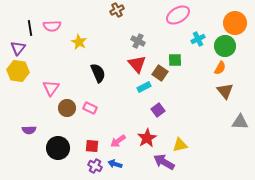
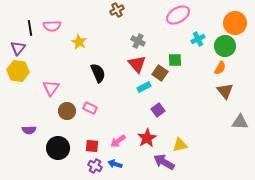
brown circle: moved 3 px down
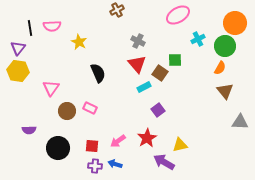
purple cross: rotated 24 degrees counterclockwise
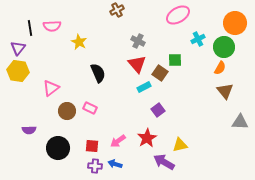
green circle: moved 1 px left, 1 px down
pink triangle: rotated 18 degrees clockwise
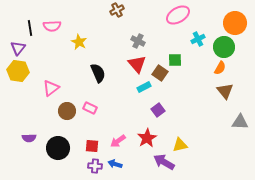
purple semicircle: moved 8 px down
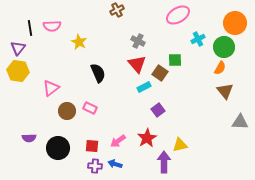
purple arrow: rotated 60 degrees clockwise
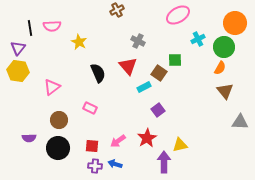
red triangle: moved 9 px left, 2 px down
brown square: moved 1 px left
pink triangle: moved 1 px right, 1 px up
brown circle: moved 8 px left, 9 px down
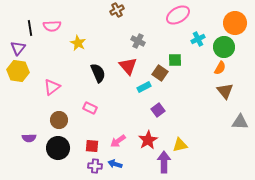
yellow star: moved 1 px left, 1 px down
brown square: moved 1 px right
red star: moved 1 px right, 2 px down
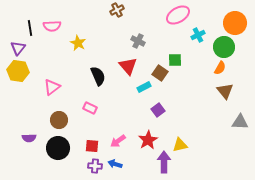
cyan cross: moved 4 px up
black semicircle: moved 3 px down
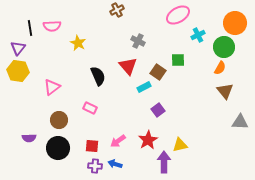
green square: moved 3 px right
brown square: moved 2 px left, 1 px up
